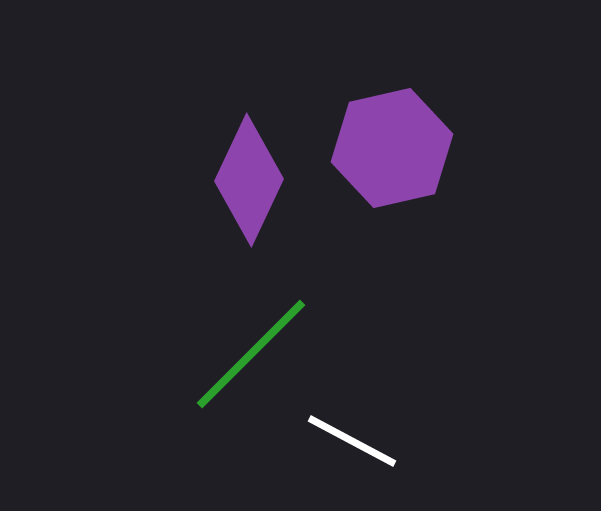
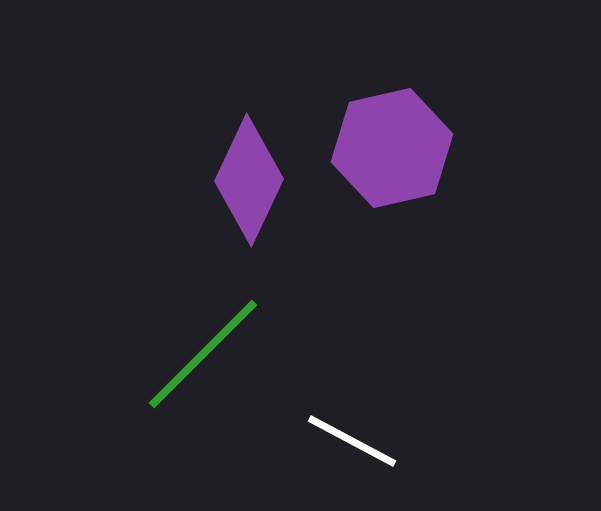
green line: moved 48 px left
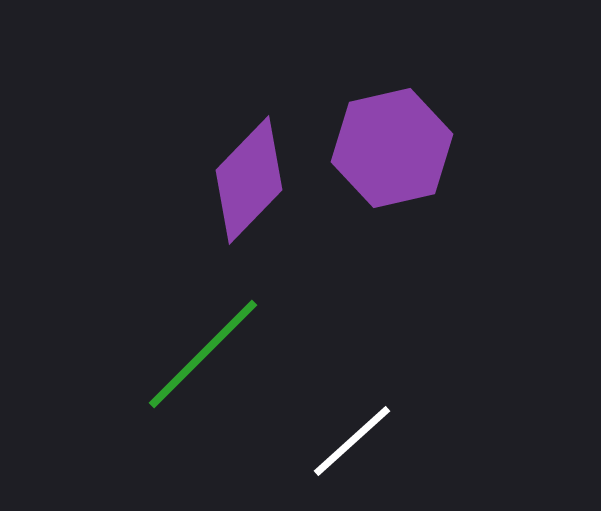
purple diamond: rotated 19 degrees clockwise
white line: rotated 70 degrees counterclockwise
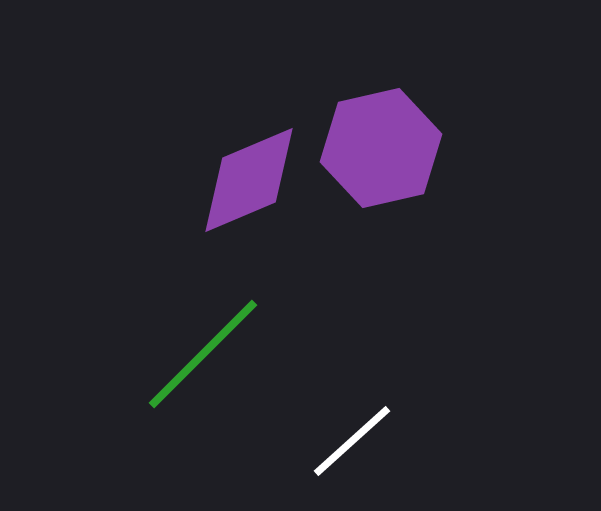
purple hexagon: moved 11 px left
purple diamond: rotated 23 degrees clockwise
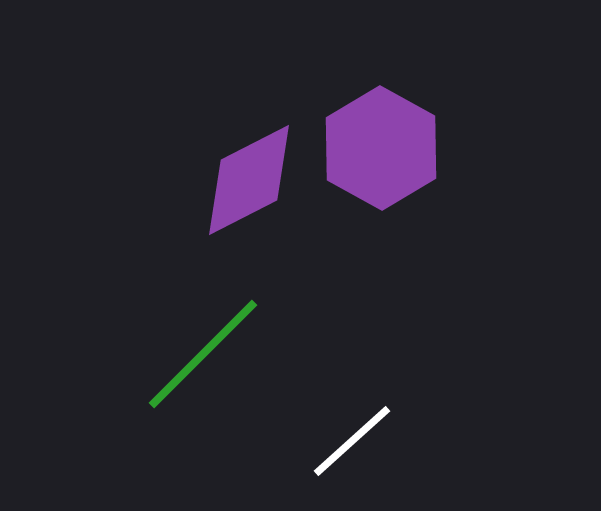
purple hexagon: rotated 18 degrees counterclockwise
purple diamond: rotated 4 degrees counterclockwise
